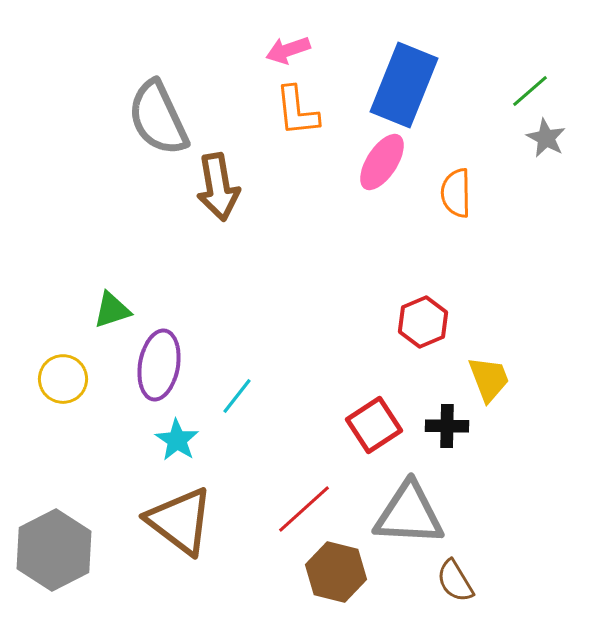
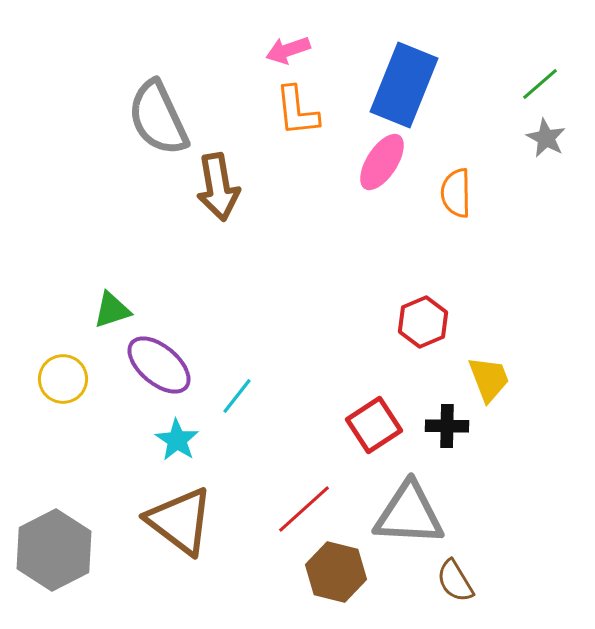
green line: moved 10 px right, 7 px up
purple ellipse: rotated 60 degrees counterclockwise
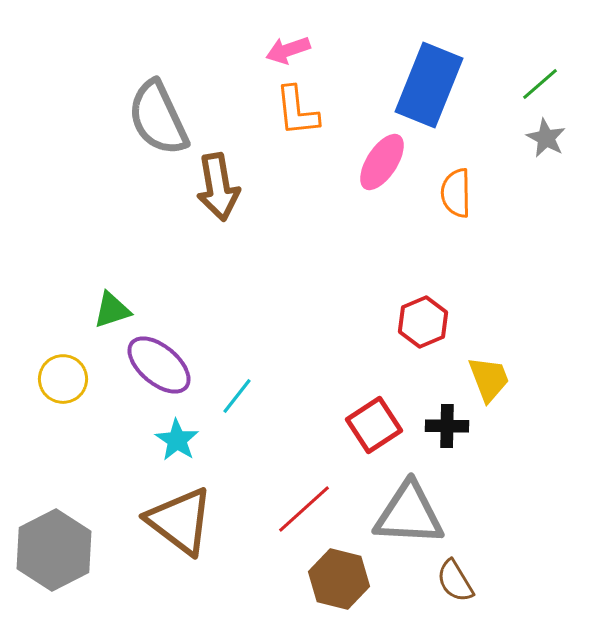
blue rectangle: moved 25 px right
brown hexagon: moved 3 px right, 7 px down
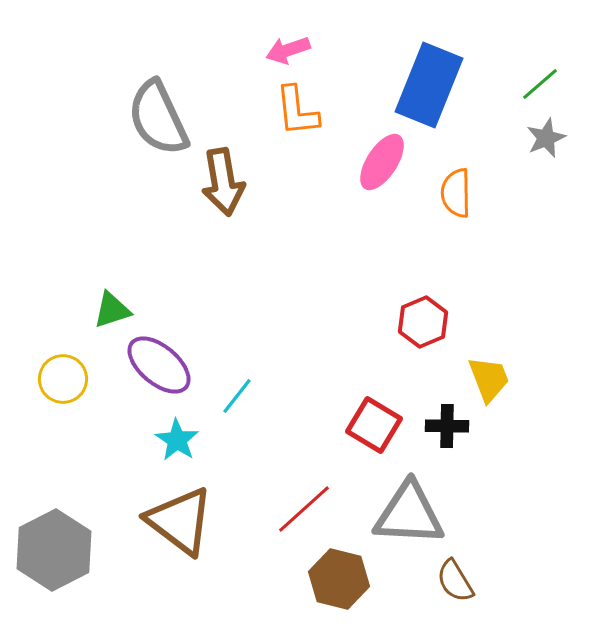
gray star: rotated 21 degrees clockwise
brown arrow: moved 5 px right, 5 px up
red square: rotated 26 degrees counterclockwise
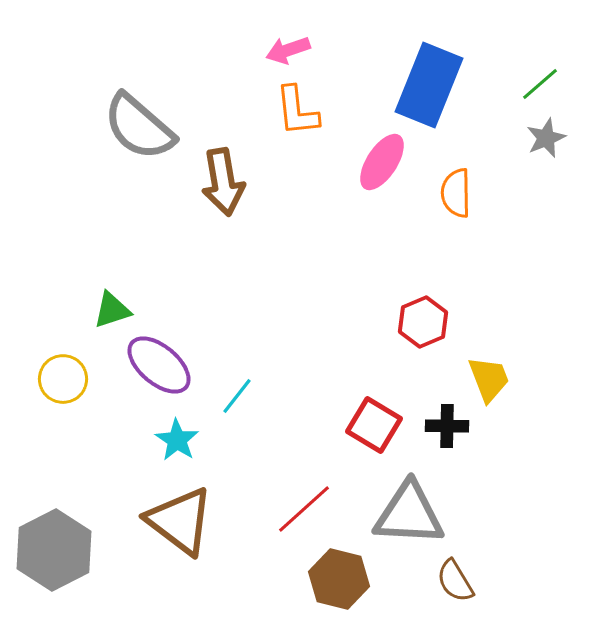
gray semicircle: moved 19 px left, 9 px down; rotated 24 degrees counterclockwise
